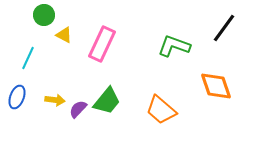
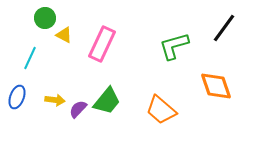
green circle: moved 1 px right, 3 px down
green L-shape: rotated 36 degrees counterclockwise
cyan line: moved 2 px right
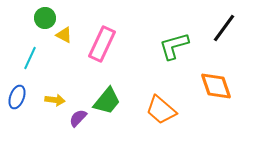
purple semicircle: moved 9 px down
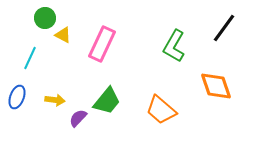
yellow triangle: moved 1 px left
green L-shape: rotated 44 degrees counterclockwise
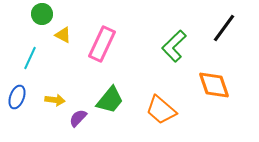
green circle: moved 3 px left, 4 px up
green L-shape: rotated 16 degrees clockwise
orange diamond: moved 2 px left, 1 px up
green trapezoid: moved 3 px right, 1 px up
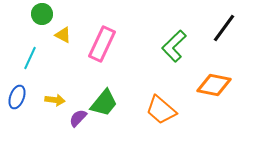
orange diamond: rotated 60 degrees counterclockwise
green trapezoid: moved 6 px left, 3 px down
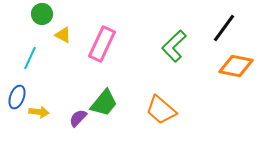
orange diamond: moved 22 px right, 19 px up
yellow arrow: moved 16 px left, 12 px down
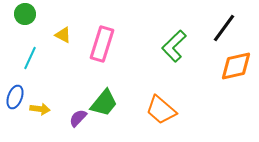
green circle: moved 17 px left
pink rectangle: rotated 8 degrees counterclockwise
orange diamond: rotated 24 degrees counterclockwise
blue ellipse: moved 2 px left
yellow arrow: moved 1 px right, 3 px up
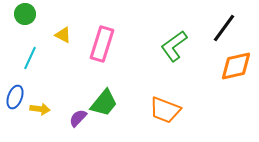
green L-shape: rotated 8 degrees clockwise
orange trapezoid: moved 4 px right; rotated 20 degrees counterclockwise
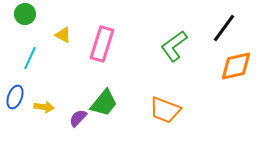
yellow arrow: moved 4 px right, 2 px up
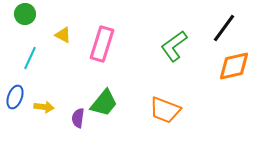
orange diamond: moved 2 px left
purple semicircle: rotated 36 degrees counterclockwise
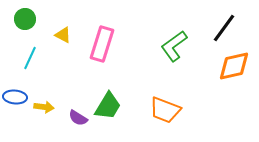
green circle: moved 5 px down
blue ellipse: rotated 75 degrees clockwise
green trapezoid: moved 4 px right, 3 px down; rotated 8 degrees counterclockwise
purple semicircle: rotated 66 degrees counterclockwise
